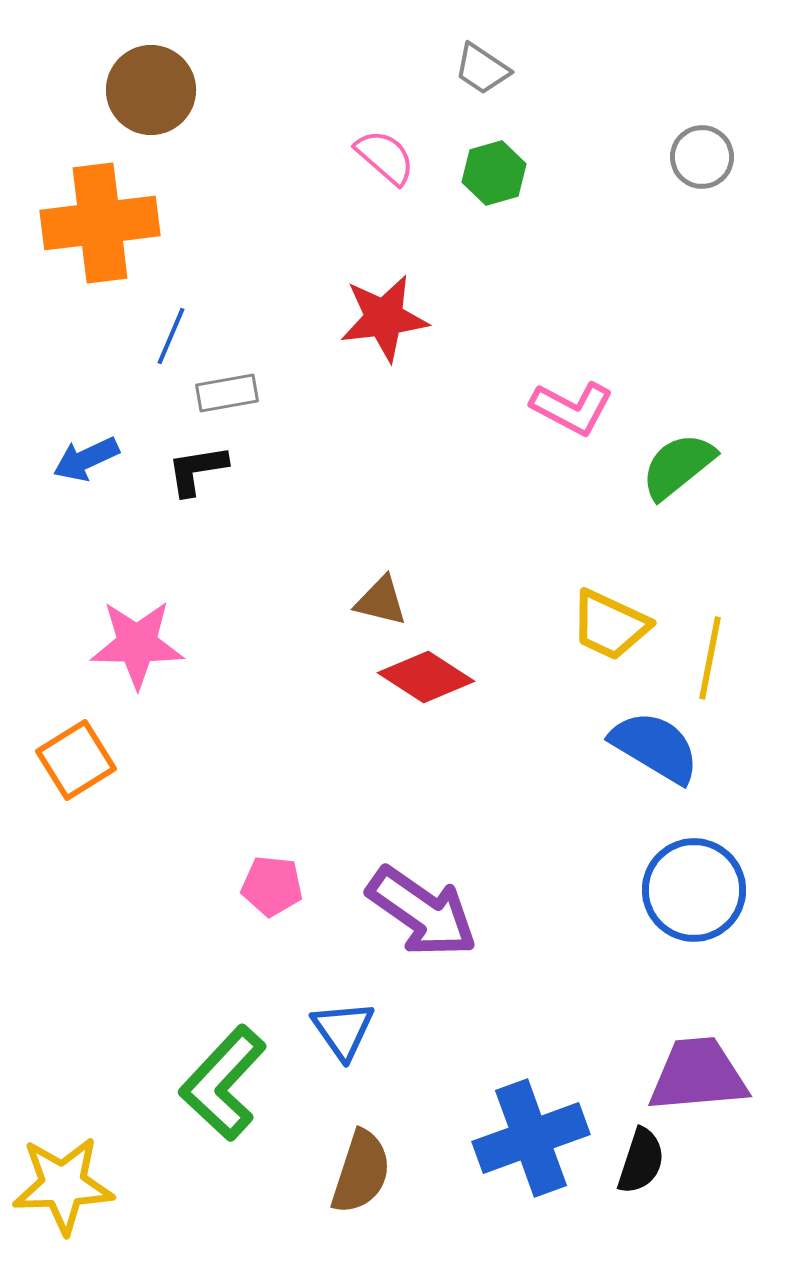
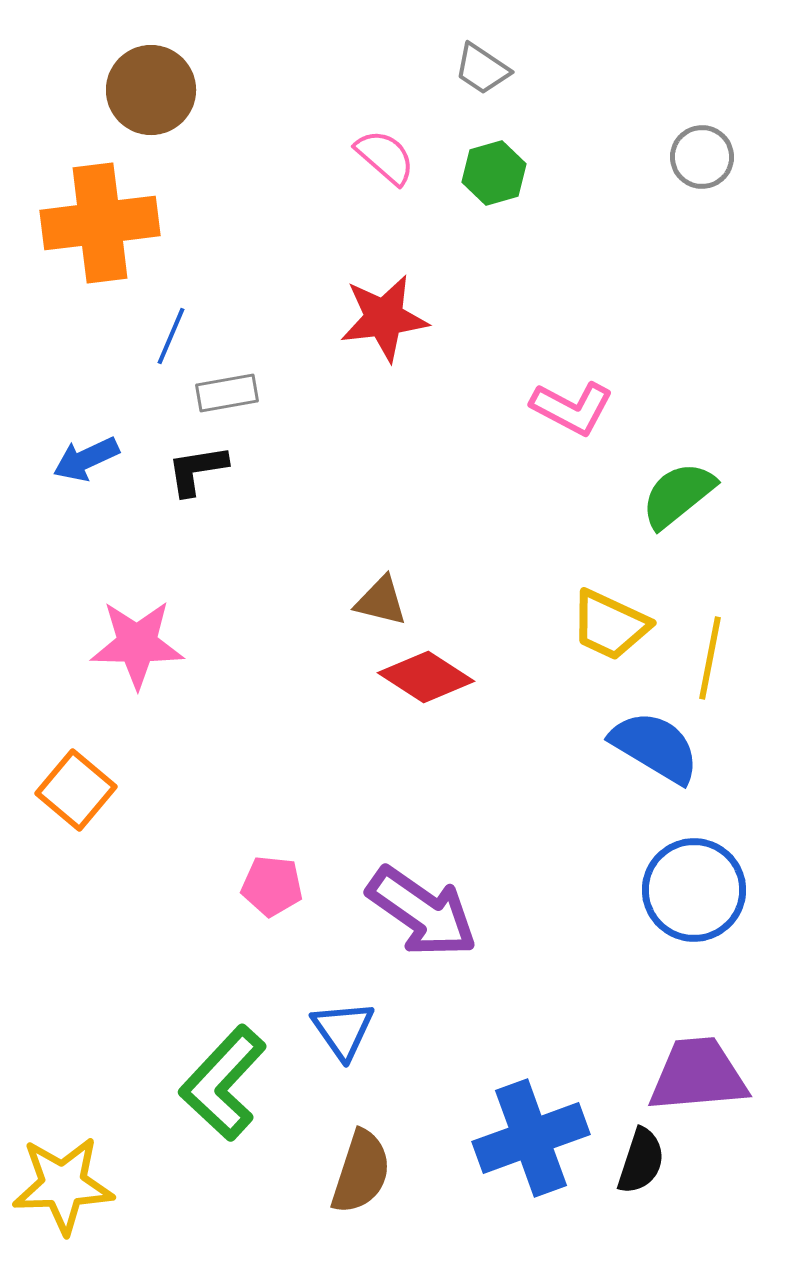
green semicircle: moved 29 px down
orange square: moved 30 px down; rotated 18 degrees counterclockwise
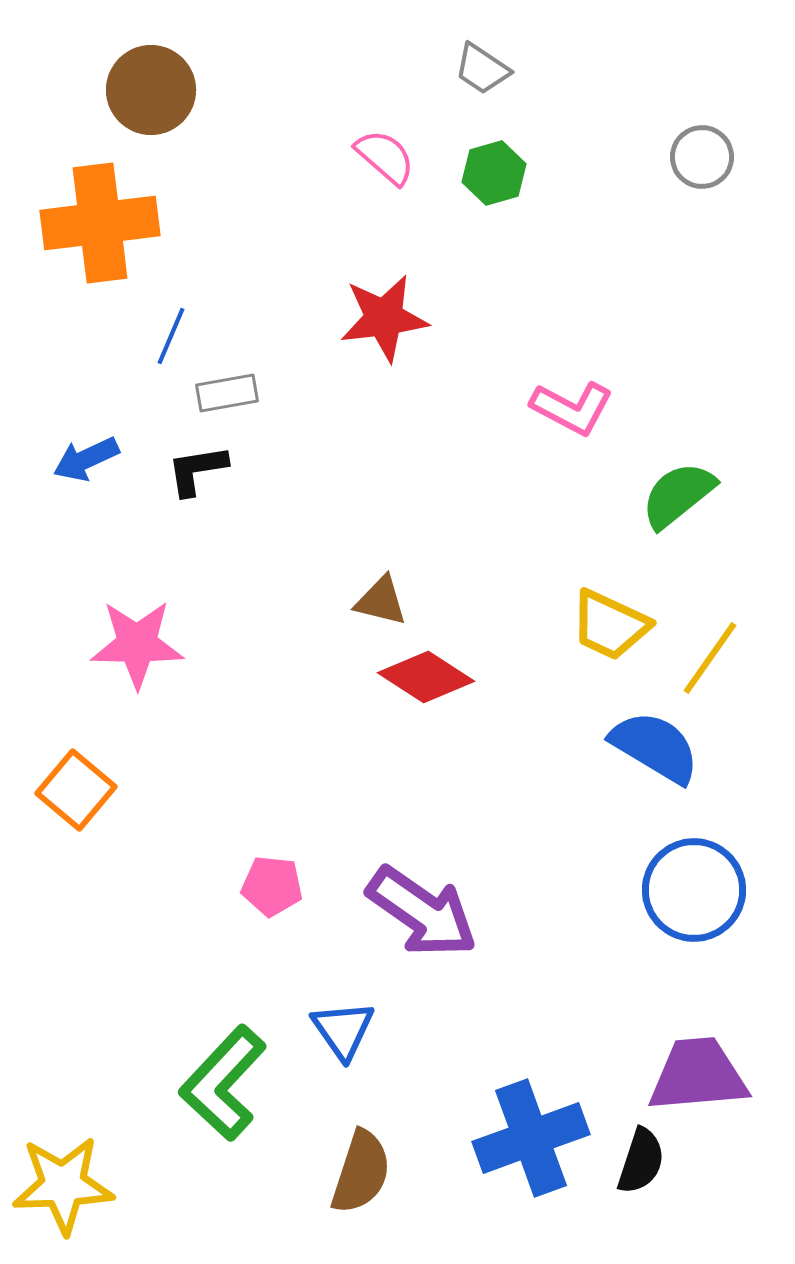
yellow line: rotated 24 degrees clockwise
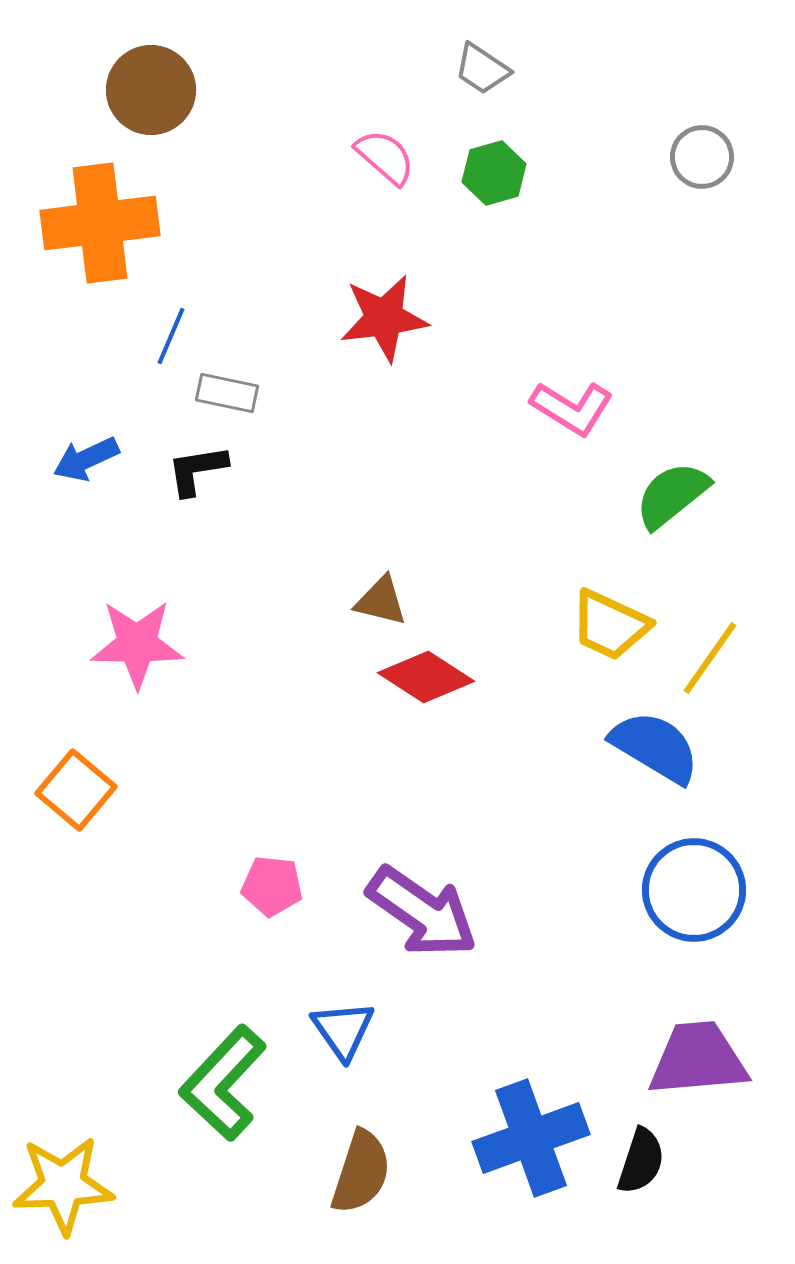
gray rectangle: rotated 22 degrees clockwise
pink L-shape: rotated 4 degrees clockwise
green semicircle: moved 6 px left
purple trapezoid: moved 16 px up
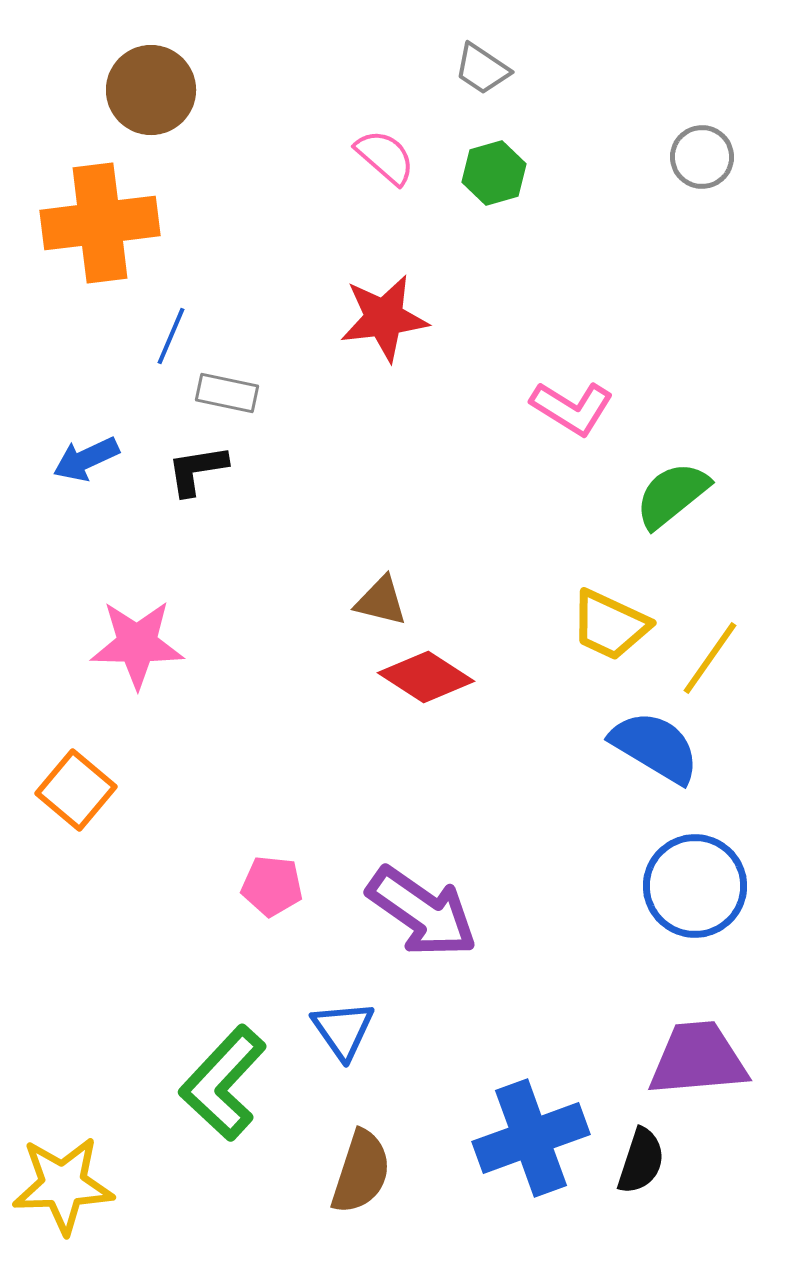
blue circle: moved 1 px right, 4 px up
